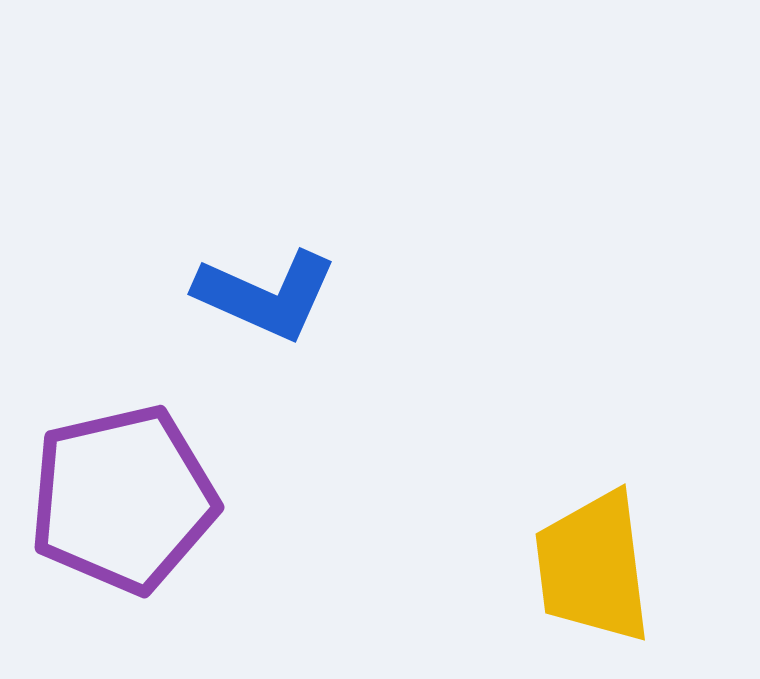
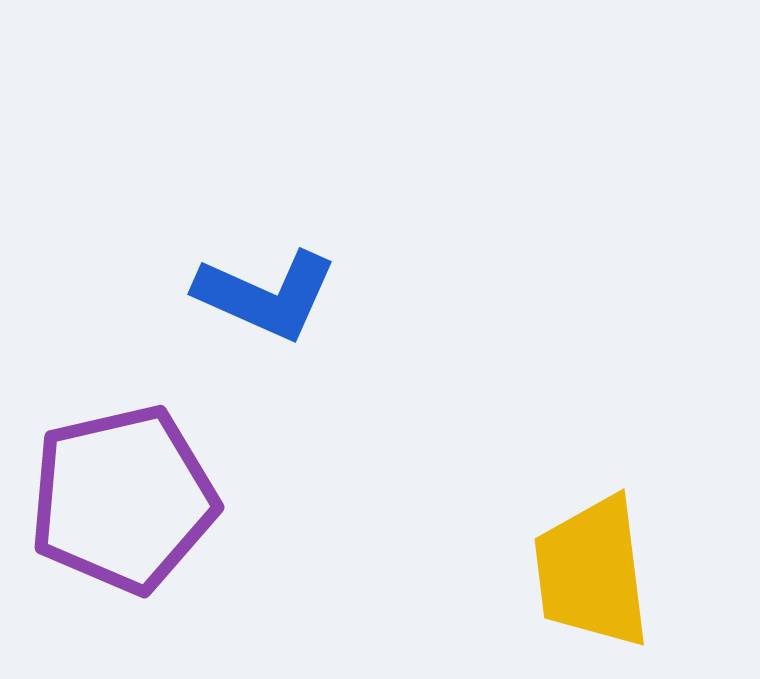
yellow trapezoid: moved 1 px left, 5 px down
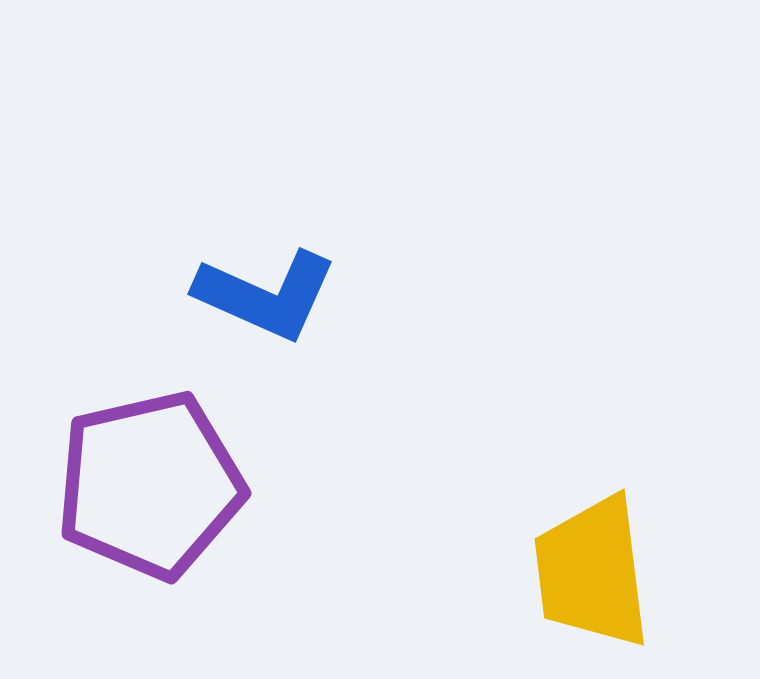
purple pentagon: moved 27 px right, 14 px up
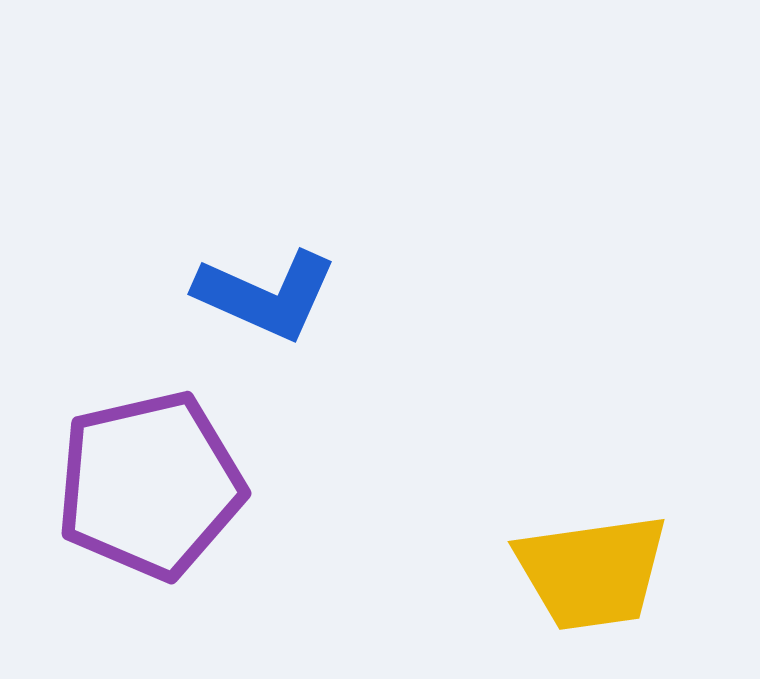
yellow trapezoid: rotated 91 degrees counterclockwise
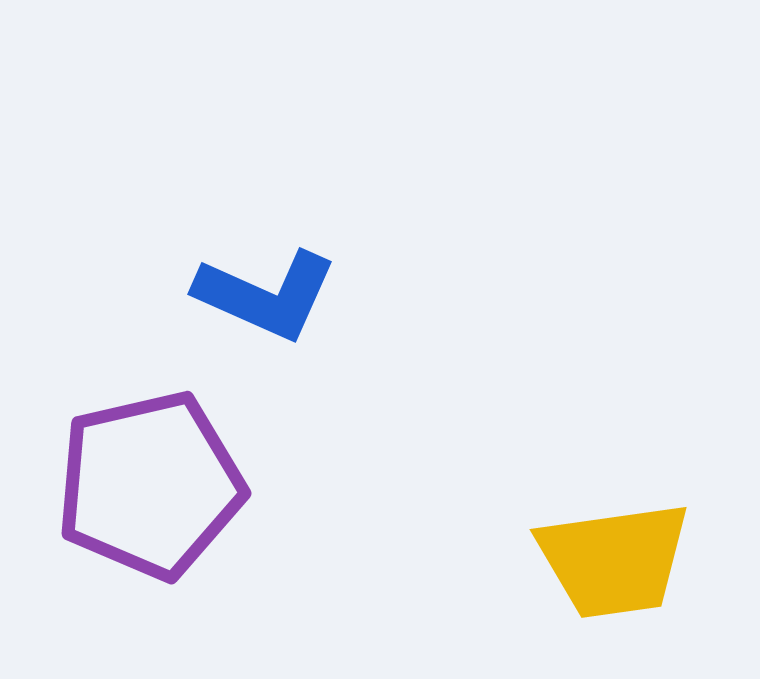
yellow trapezoid: moved 22 px right, 12 px up
